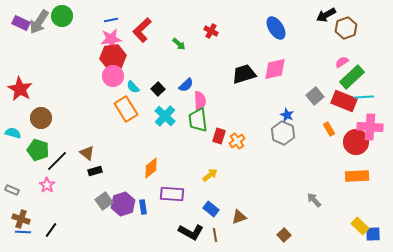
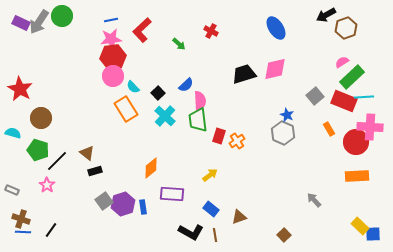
black square at (158, 89): moved 4 px down
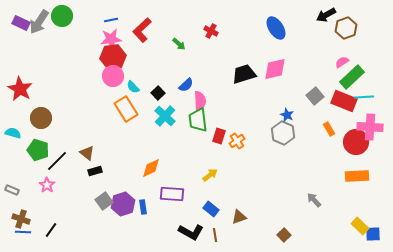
orange diamond at (151, 168): rotated 15 degrees clockwise
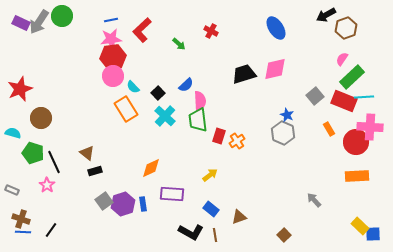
pink semicircle at (342, 62): moved 3 px up; rotated 24 degrees counterclockwise
red star at (20, 89): rotated 20 degrees clockwise
green pentagon at (38, 150): moved 5 px left, 3 px down
black line at (57, 161): moved 3 px left, 1 px down; rotated 70 degrees counterclockwise
blue rectangle at (143, 207): moved 3 px up
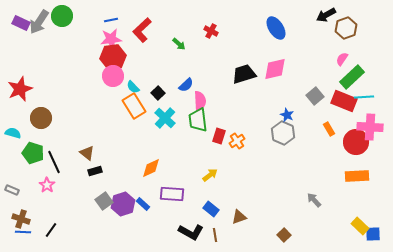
orange rectangle at (126, 109): moved 8 px right, 3 px up
cyan cross at (165, 116): moved 2 px down
blue rectangle at (143, 204): rotated 40 degrees counterclockwise
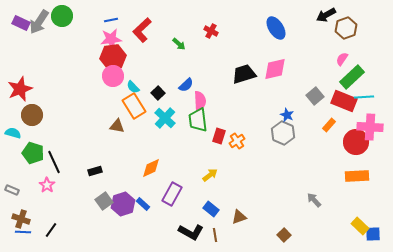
brown circle at (41, 118): moved 9 px left, 3 px up
orange rectangle at (329, 129): moved 4 px up; rotated 72 degrees clockwise
brown triangle at (87, 153): moved 30 px right, 27 px up; rotated 28 degrees counterclockwise
purple rectangle at (172, 194): rotated 65 degrees counterclockwise
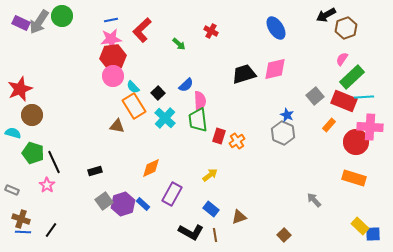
orange rectangle at (357, 176): moved 3 px left, 2 px down; rotated 20 degrees clockwise
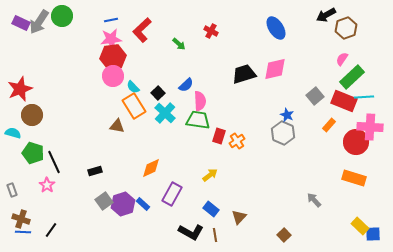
cyan cross at (165, 118): moved 5 px up
green trapezoid at (198, 120): rotated 105 degrees clockwise
gray rectangle at (12, 190): rotated 48 degrees clockwise
brown triangle at (239, 217): rotated 28 degrees counterclockwise
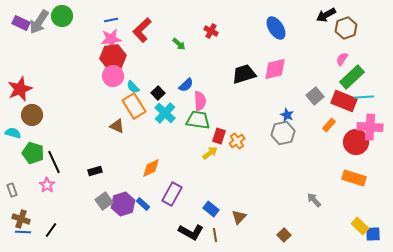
brown triangle at (117, 126): rotated 14 degrees clockwise
gray hexagon at (283, 133): rotated 25 degrees clockwise
yellow arrow at (210, 175): moved 22 px up
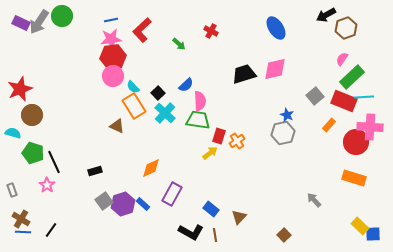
brown cross at (21, 219): rotated 12 degrees clockwise
